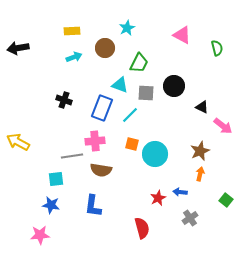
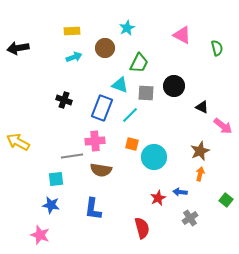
cyan circle: moved 1 px left, 3 px down
blue L-shape: moved 3 px down
pink star: rotated 24 degrees clockwise
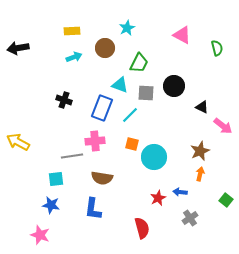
brown semicircle: moved 1 px right, 8 px down
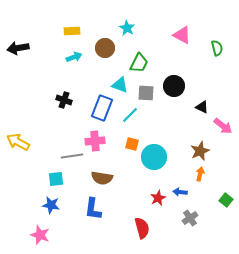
cyan star: rotated 14 degrees counterclockwise
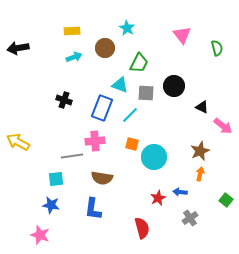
pink triangle: rotated 24 degrees clockwise
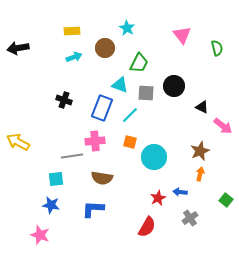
orange square: moved 2 px left, 2 px up
blue L-shape: rotated 85 degrees clockwise
red semicircle: moved 5 px right, 1 px up; rotated 45 degrees clockwise
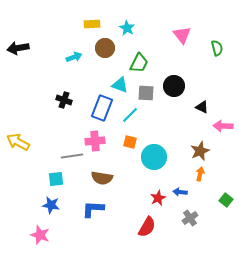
yellow rectangle: moved 20 px right, 7 px up
pink arrow: rotated 144 degrees clockwise
